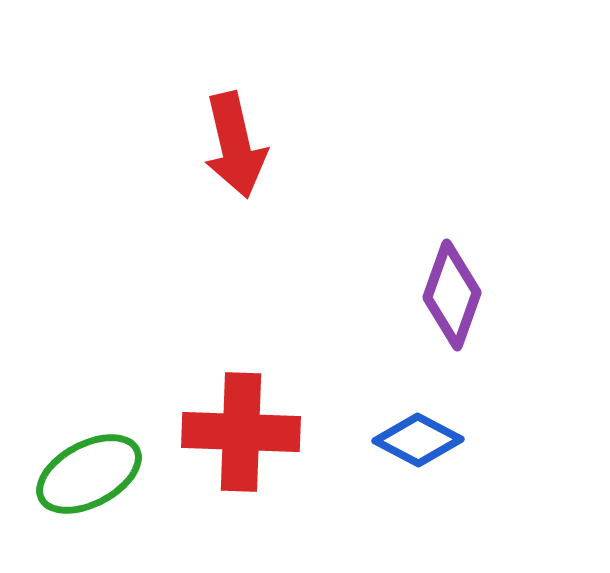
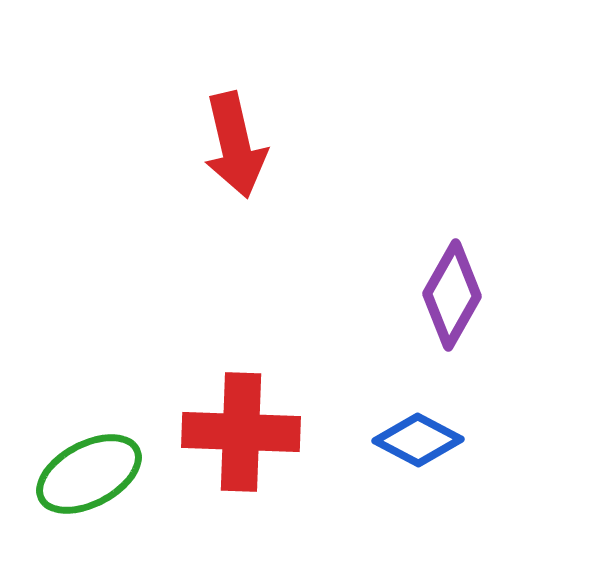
purple diamond: rotated 10 degrees clockwise
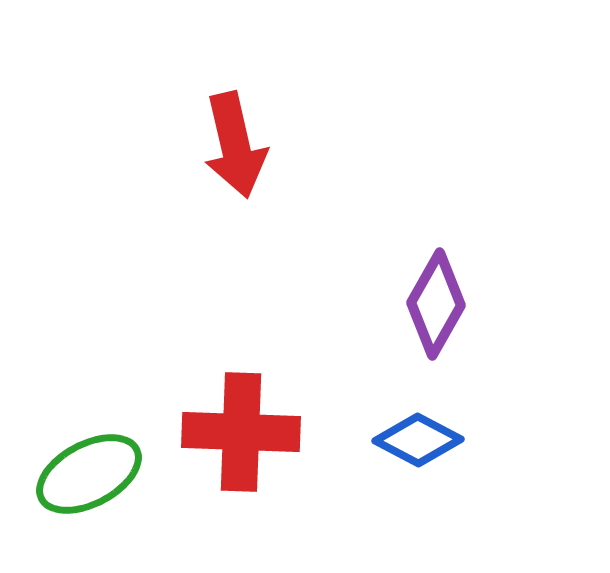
purple diamond: moved 16 px left, 9 px down
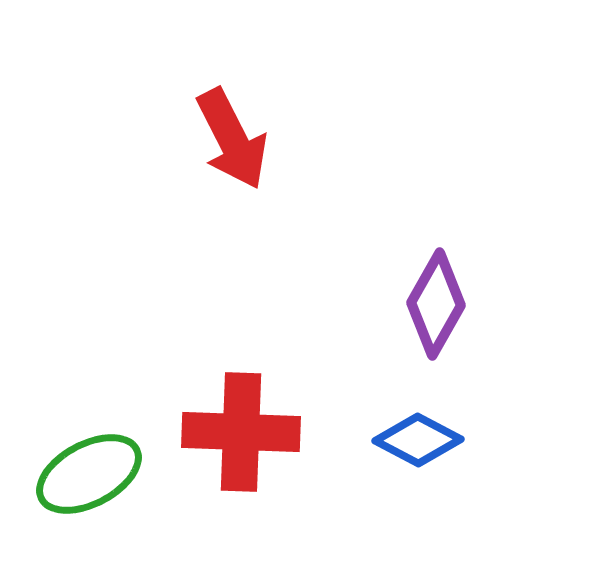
red arrow: moved 3 px left, 6 px up; rotated 14 degrees counterclockwise
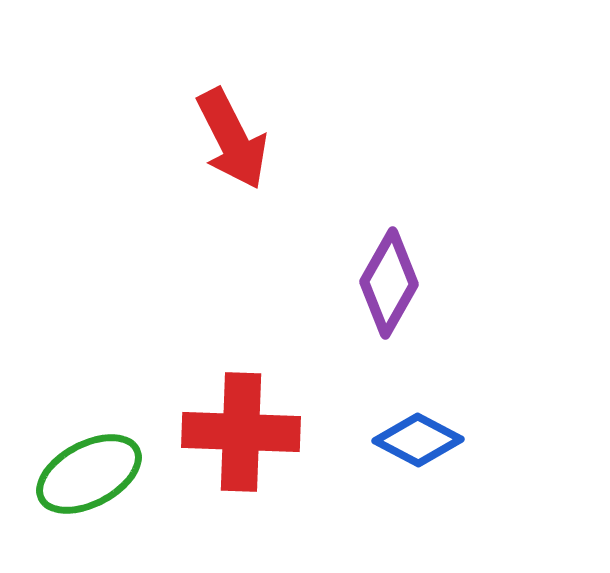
purple diamond: moved 47 px left, 21 px up
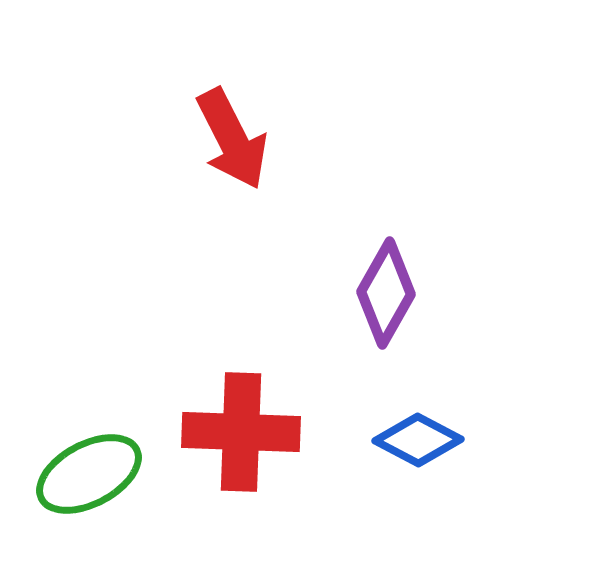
purple diamond: moved 3 px left, 10 px down
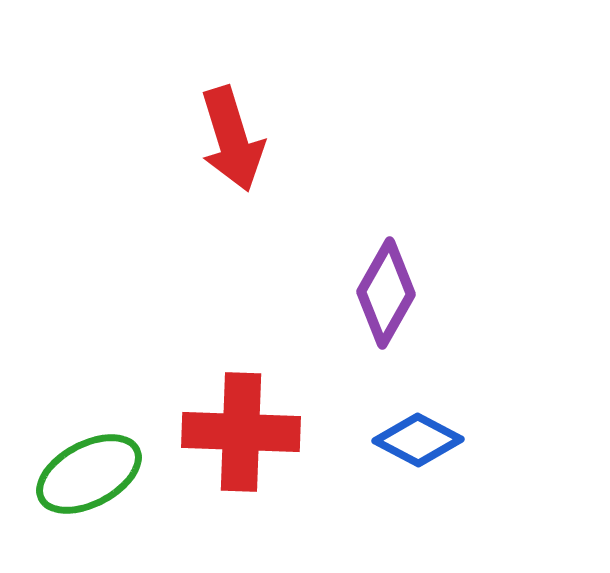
red arrow: rotated 10 degrees clockwise
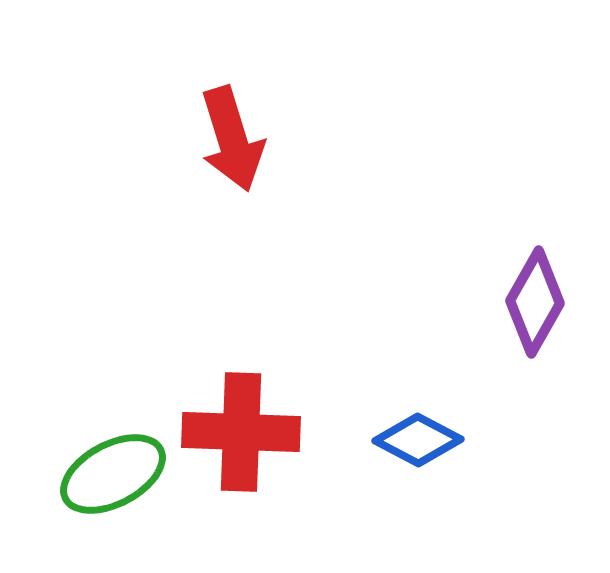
purple diamond: moved 149 px right, 9 px down
green ellipse: moved 24 px right
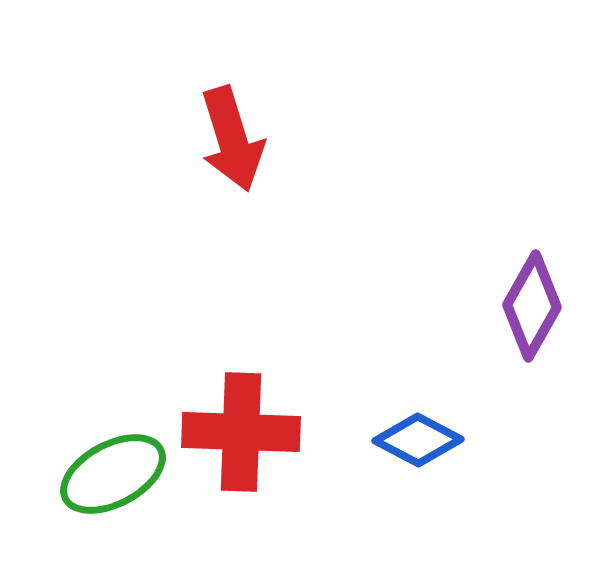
purple diamond: moved 3 px left, 4 px down
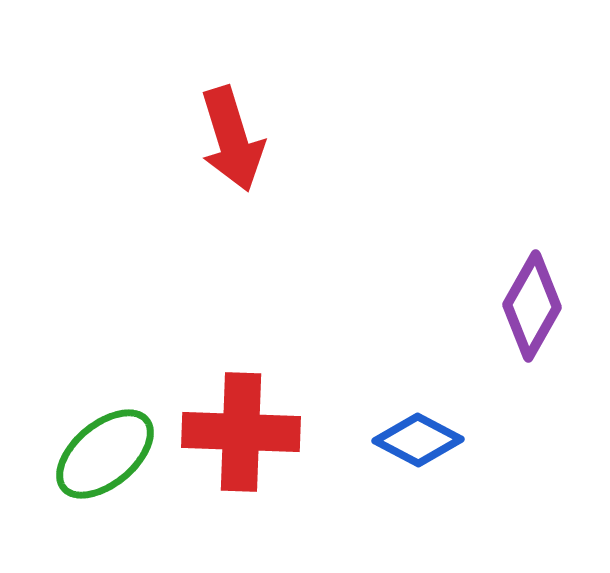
green ellipse: moved 8 px left, 20 px up; rotated 12 degrees counterclockwise
